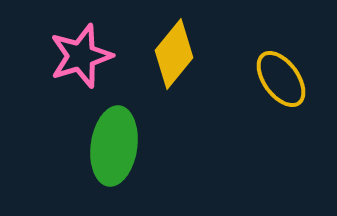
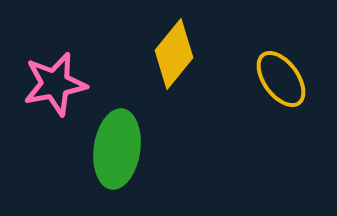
pink star: moved 26 px left, 28 px down; rotated 6 degrees clockwise
green ellipse: moved 3 px right, 3 px down
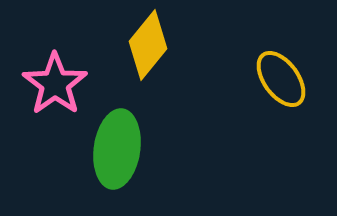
yellow diamond: moved 26 px left, 9 px up
pink star: rotated 24 degrees counterclockwise
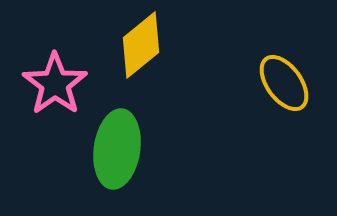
yellow diamond: moved 7 px left; rotated 12 degrees clockwise
yellow ellipse: moved 3 px right, 4 px down
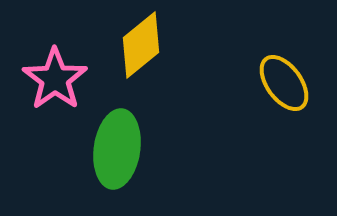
pink star: moved 5 px up
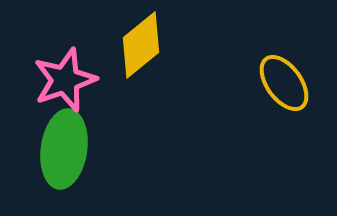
pink star: moved 10 px right, 1 px down; rotated 16 degrees clockwise
green ellipse: moved 53 px left
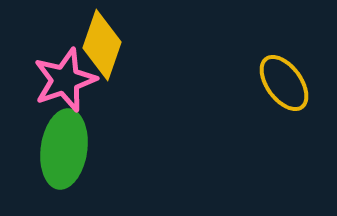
yellow diamond: moved 39 px left; rotated 32 degrees counterclockwise
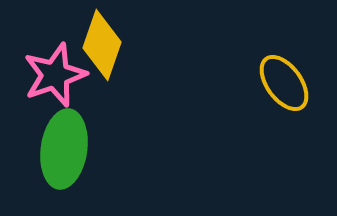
pink star: moved 10 px left, 5 px up
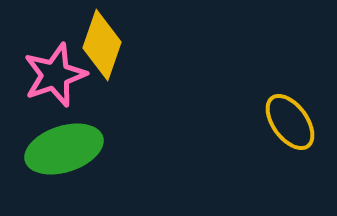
yellow ellipse: moved 6 px right, 39 px down
green ellipse: rotated 64 degrees clockwise
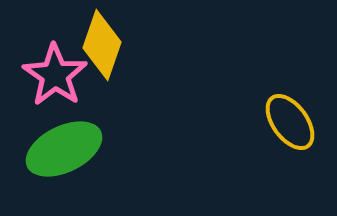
pink star: rotated 18 degrees counterclockwise
green ellipse: rotated 8 degrees counterclockwise
